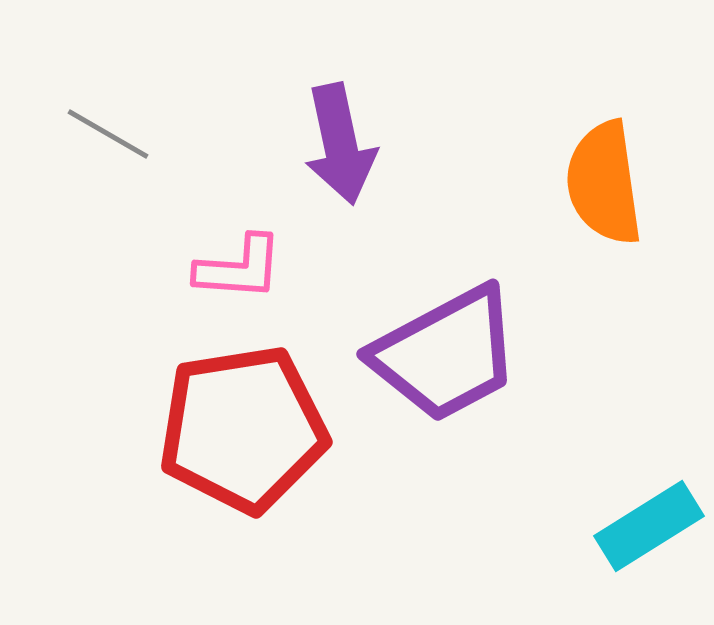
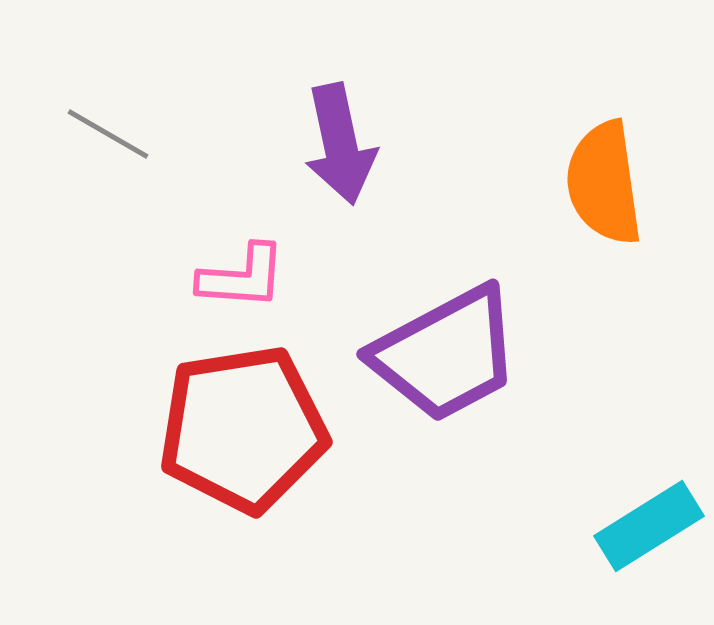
pink L-shape: moved 3 px right, 9 px down
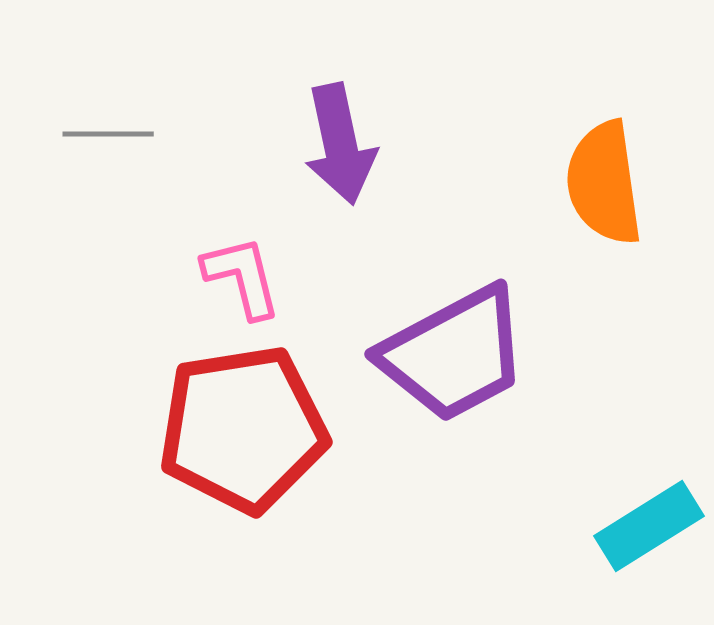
gray line: rotated 30 degrees counterclockwise
pink L-shape: rotated 108 degrees counterclockwise
purple trapezoid: moved 8 px right
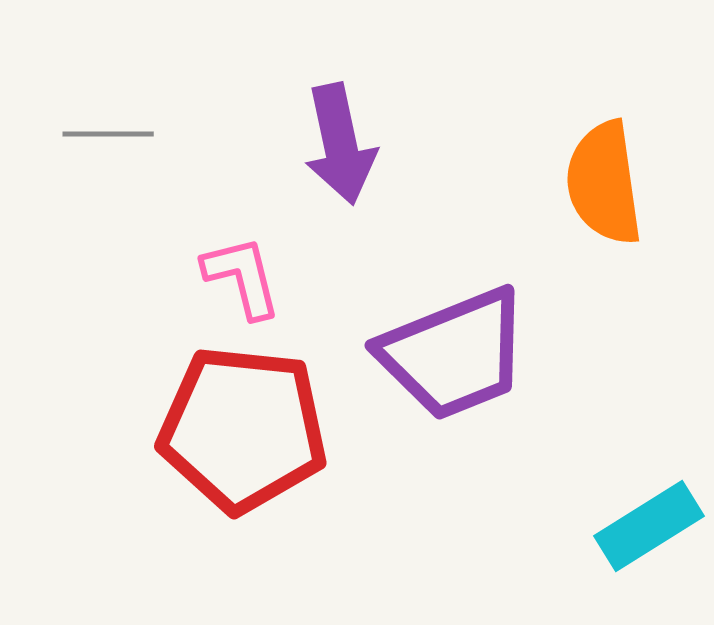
purple trapezoid: rotated 6 degrees clockwise
red pentagon: rotated 15 degrees clockwise
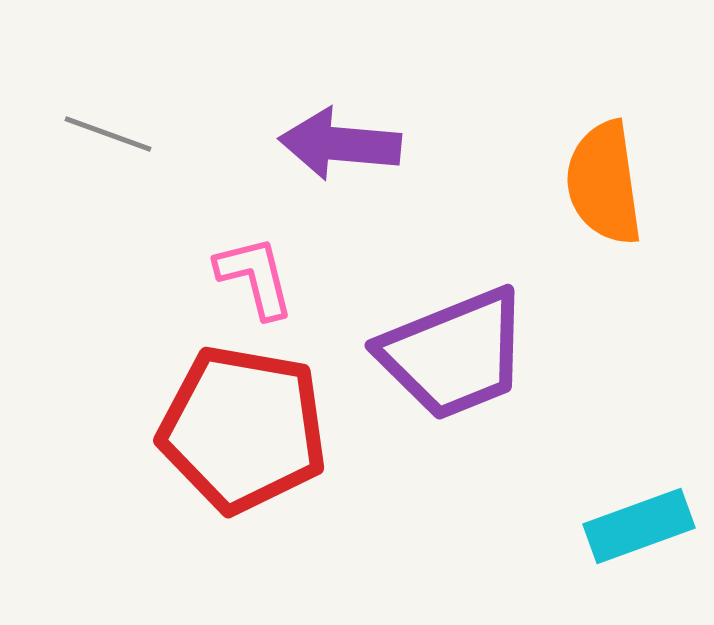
gray line: rotated 20 degrees clockwise
purple arrow: rotated 107 degrees clockwise
pink L-shape: moved 13 px right
red pentagon: rotated 4 degrees clockwise
cyan rectangle: moved 10 px left; rotated 12 degrees clockwise
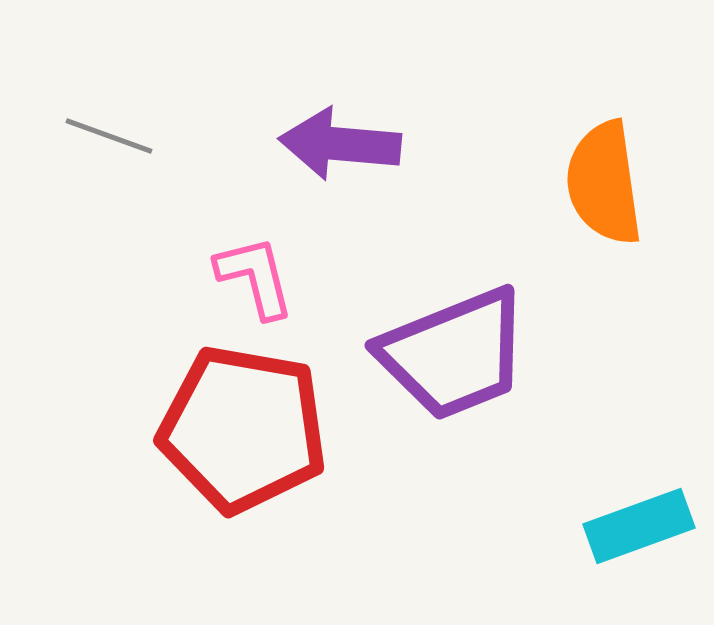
gray line: moved 1 px right, 2 px down
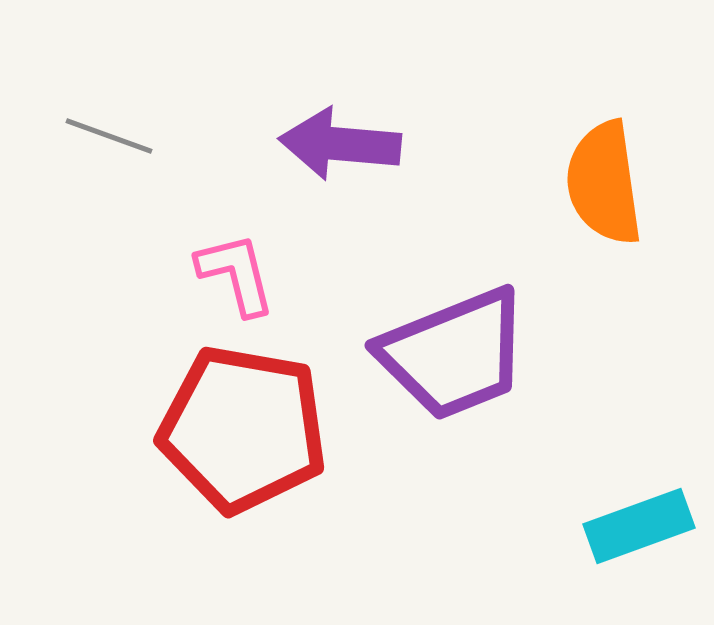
pink L-shape: moved 19 px left, 3 px up
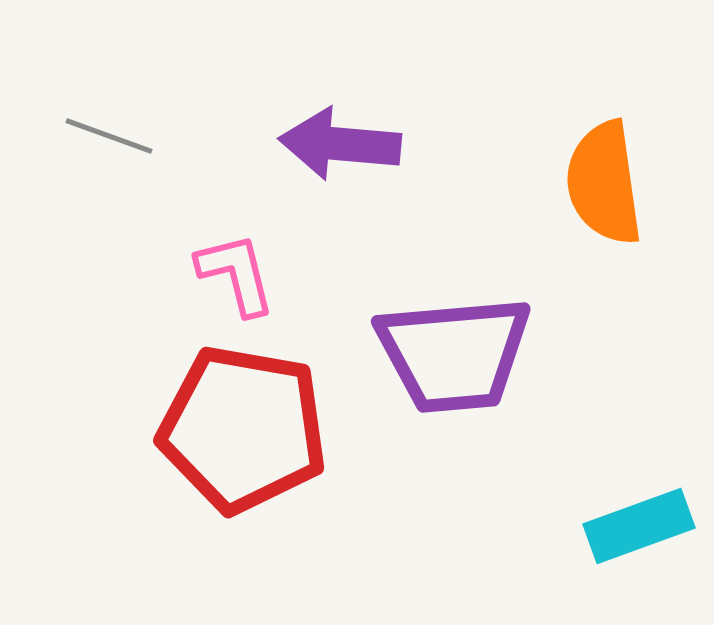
purple trapezoid: rotated 17 degrees clockwise
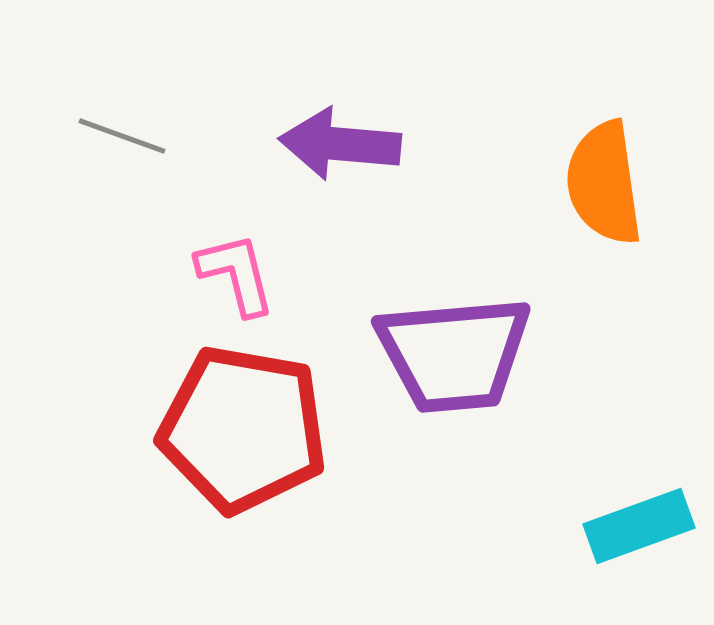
gray line: moved 13 px right
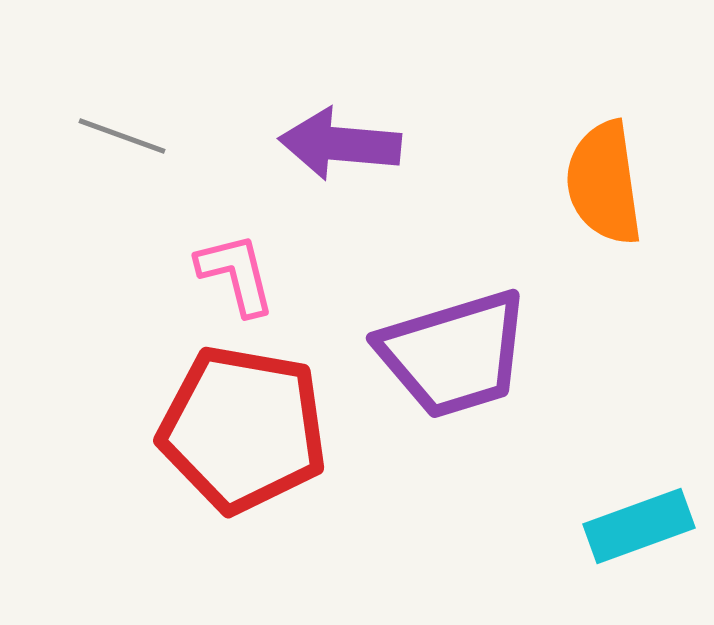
purple trapezoid: rotated 12 degrees counterclockwise
